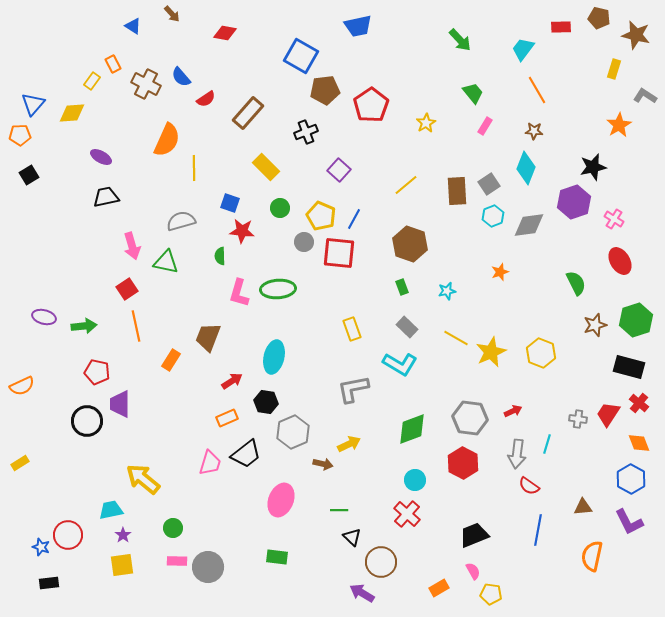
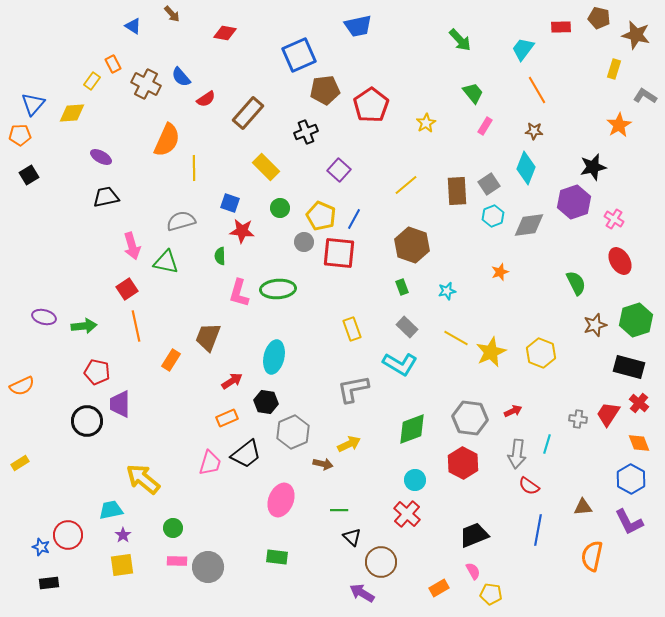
blue square at (301, 56): moved 2 px left, 1 px up; rotated 36 degrees clockwise
brown hexagon at (410, 244): moved 2 px right, 1 px down
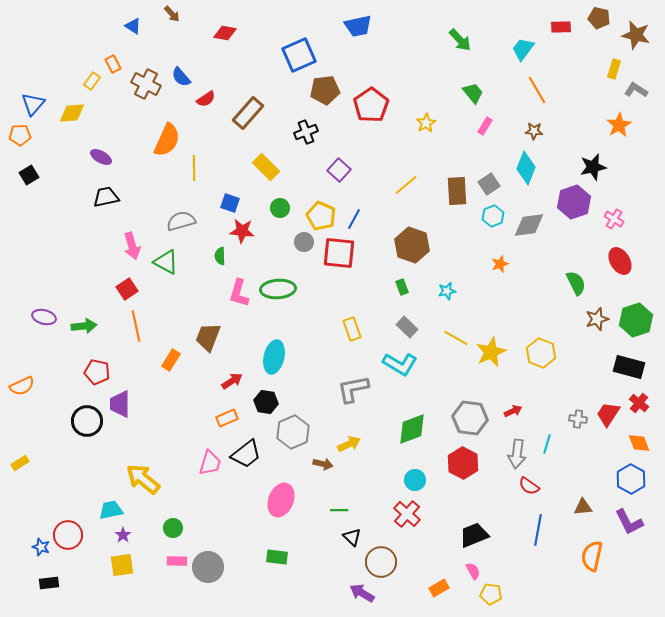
gray L-shape at (645, 96): moved 9 px left, 6 px up
green triangle at (166, 262): rotated 16 degrees clockwise
orange star at (500, 272): moved 8 px up
brown star at (595, 325): moved 2 px right, 6 px up
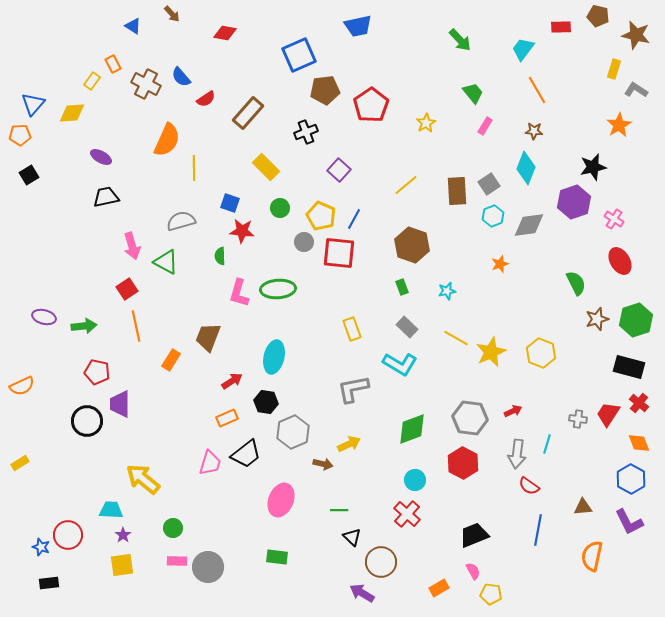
brown pentagon at (599, 18): moved 1 px left, 2 px up
cyan trapezoid at (111, 510): rotated 15 degrees clockwise
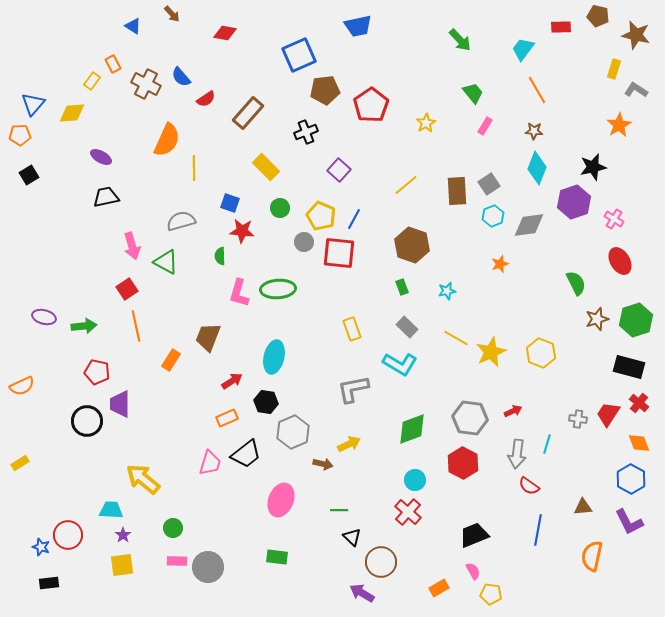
cyan diamond at (526, 168): moved 11 px right
red cross at (407, 514): moved 1 px right, 2 px up
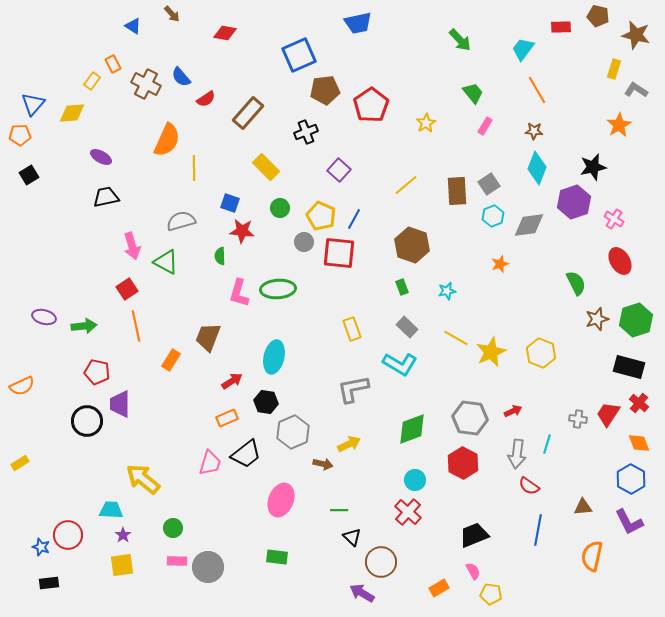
blue trapezoid at (358, 26): moved 3 px up
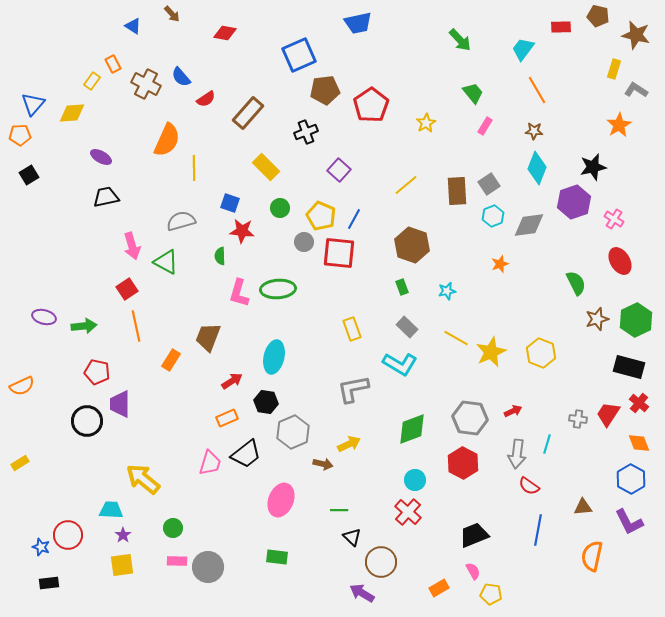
green hexagon at (636, 320): rotated 8 degrees counterclockwise
